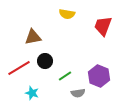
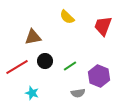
yellow semicircle: moved 3 px down; rotated 35 degrees clockwise
red line: moved 2 px left, 1 px up
green line: moved 5 px right, 10 px up
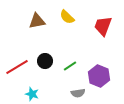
brown triangle: moved 4 px right, 16 px up
cyan star: moved 1 px down
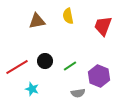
yellow semicircle: moved 1 px right, 1 px up; rotated 35 degrees clockwise
cyan star: moved 5 px up
